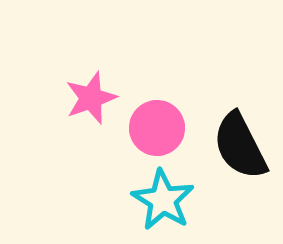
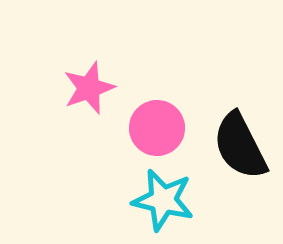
pink star: moved 2 px left, 10 px up
cyan star: rotated 18 degrees counterclockwise
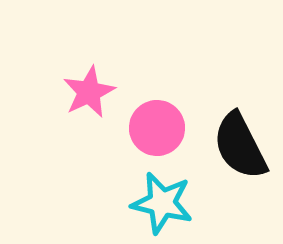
pink star: moved 4 px down; rotated 6 degrees counterclockwise
cyan star: moved 1 px left, 3 px down
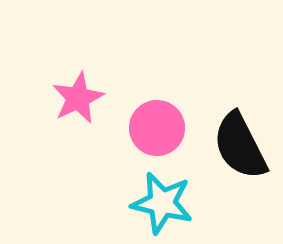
pink star: moved 11 px left, 6 px down
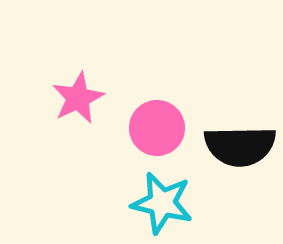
black semicircle: rotated 64 degrees counterclockwise
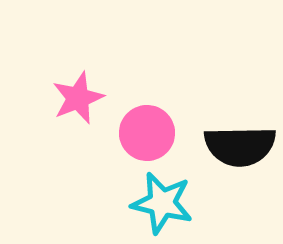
pink star: rotated 4 degrees clockwise
pink circle: moved 10 px left, 5 px down
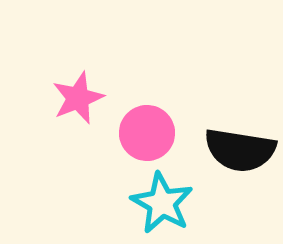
black semicircle: moved 4 px down; rotated 10 degrees clockwise
cyan star: rotated 16 degrees clockwise
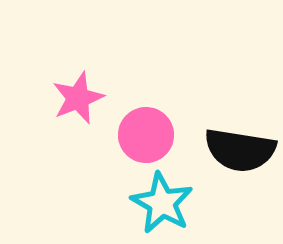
pink circle: moved 1 px left, 2 px down
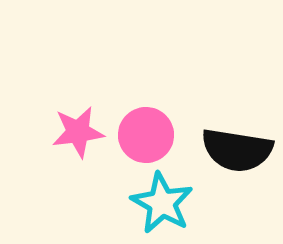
pink star: moved 34 px down; rotated 14 degrees clockwise
black semicircle: moved 3 px left
